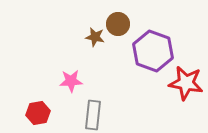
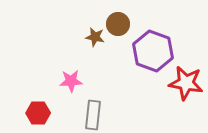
red hexagon: rotated 10 degrees clockwise
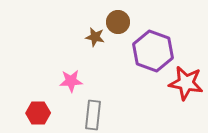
brown circle: moved 2 px up
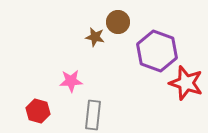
purple hexagon: moved 4 px right
red star: rotated 8 degrees clockwise
red hexagon: moved 2 px up; rotated 15 degrees clockwise
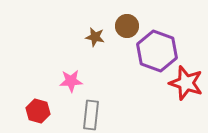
brown circle: moved 9 px right, 4 px down
gray rectangle: moved 2 px left
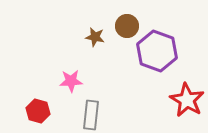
red star: moved 1 px right, 17 px down; rotated 12 degrees clockwise
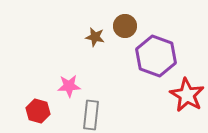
brown circle: moved 2 px left
purple hexagon: moved 1 px left, 5 px down
pink star: moved 2 px left, 5 px down
red star: moved 5 px up
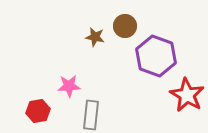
red hexagon: rotated 25 degrees counterclockwise
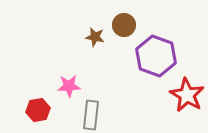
brown circle: moved 1 px left, 1 px up
red hexagon: moved 1 px up
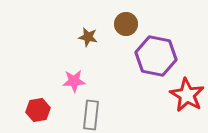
brown circle: moved 2 px right, 1 px up
brown star: moved 7 px left
purple hexagon: rotated 9 degrees counterclockwise
pink star: moved 5 px right, 5 px up
